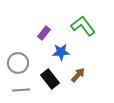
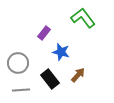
green L-shape: moved 8 px up
blue star: rotated 18 degrees clockwise
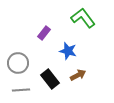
blue star: moved 7 px right, 1 px up
brown arrow: rotated 21 degrees clockwise
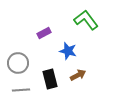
green L-shape: moved 3 px right, 2 px down
purple rectangle: rotated 24 degrees clockwise
black rectangle: rotated 24 degrees clockwise
